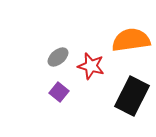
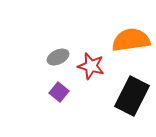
gray ellipse: rotated 15 degrees clockwise
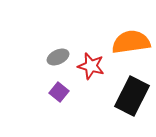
orange semicircle: moved 2 px down
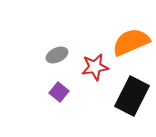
orange semicircle: rotated 15 degrees counterclockwise
gray ellipse: moved 1 px left, 2 px up
red star: moved 4 px right, 1 px down; rotated 24 degrees counterclockwise
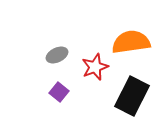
orange semicircle: rotated 15 degrees clockwise
red star: rotated 12 degrees counterclockwise
